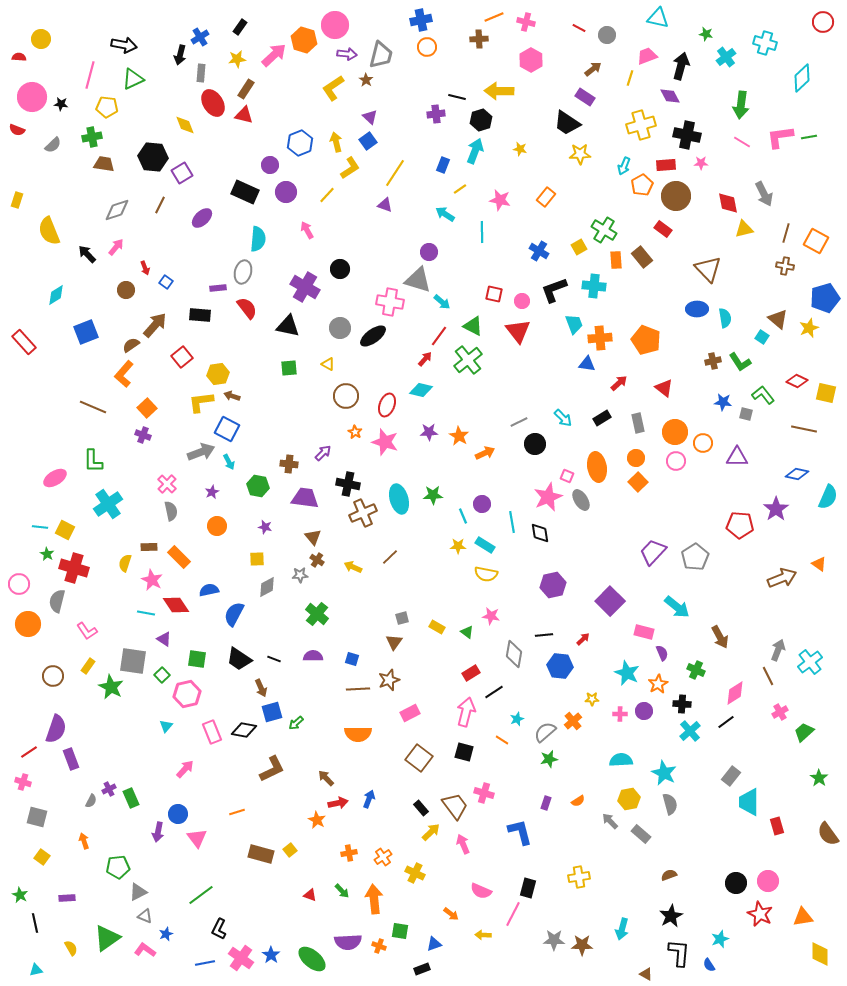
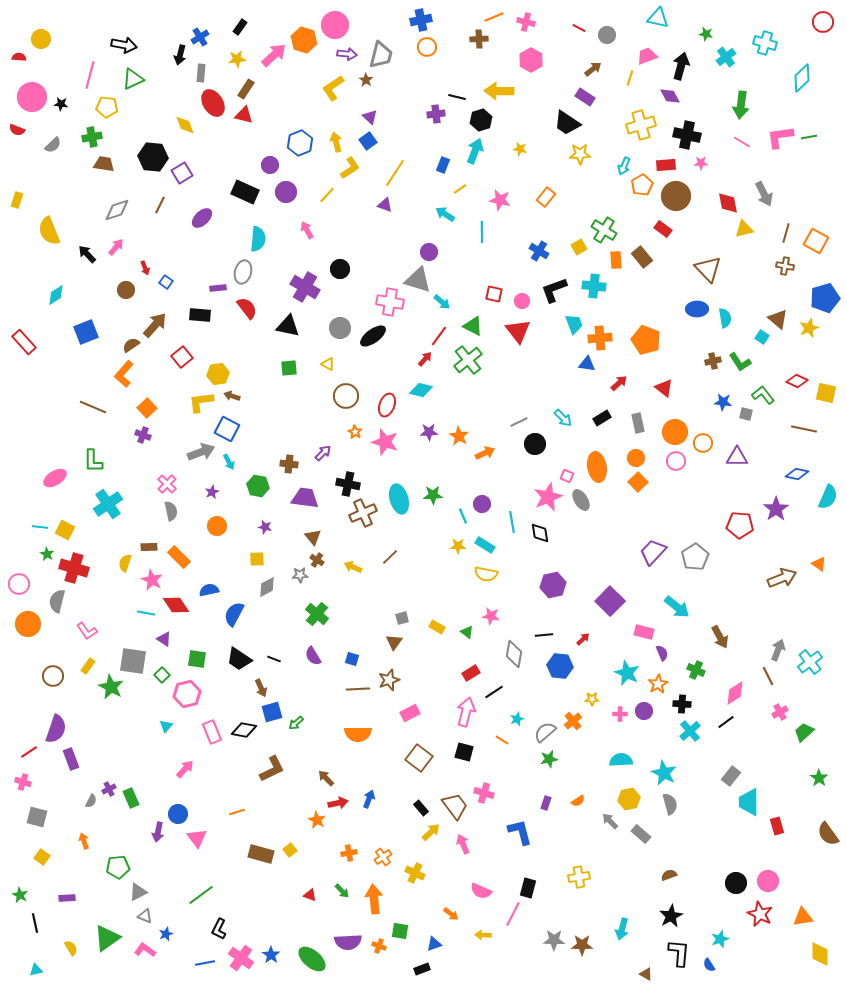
purple semicircle at (313, 656): rotated 120 degrees counterclockwise
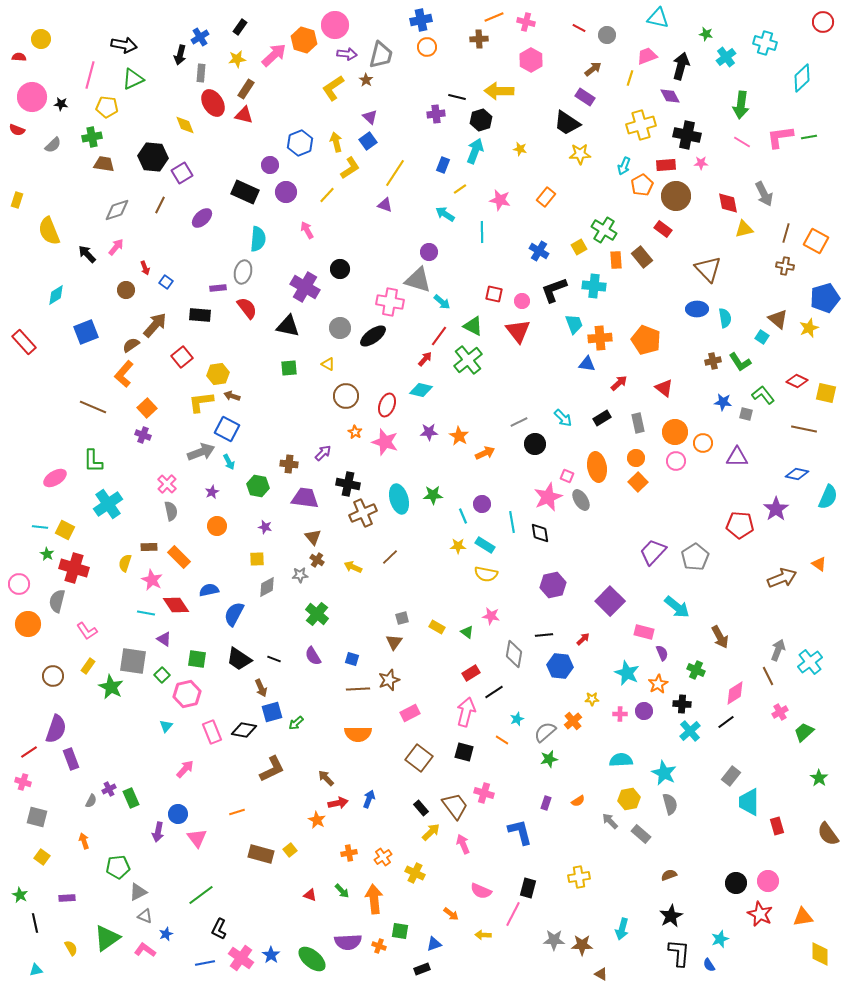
brown triangle at (646, 974): moved 45 px left
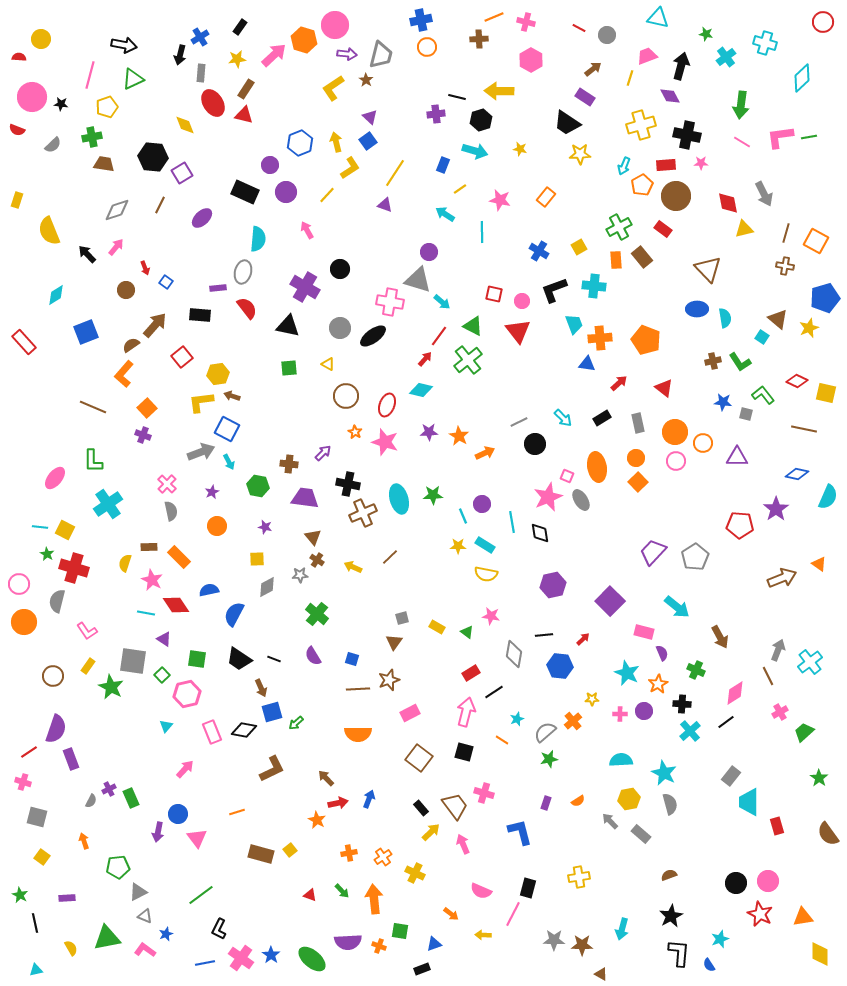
yellow pentagon at (107, 107): rotated 25 degrees counterclockwise
cyan arrow at (475, 151): rotated 85 degrees clockwise
green cross at (604, 230): moved 15 px right, 3 px up; rotated 30 degrees clockwise
pink ellipse at (55, 478): rotated 20 degrees counterclockwise
orange circle at (28, 624): moved 4 px left, 2 px up
green triangle at (107, 938): rotated 24 degrees clockwise
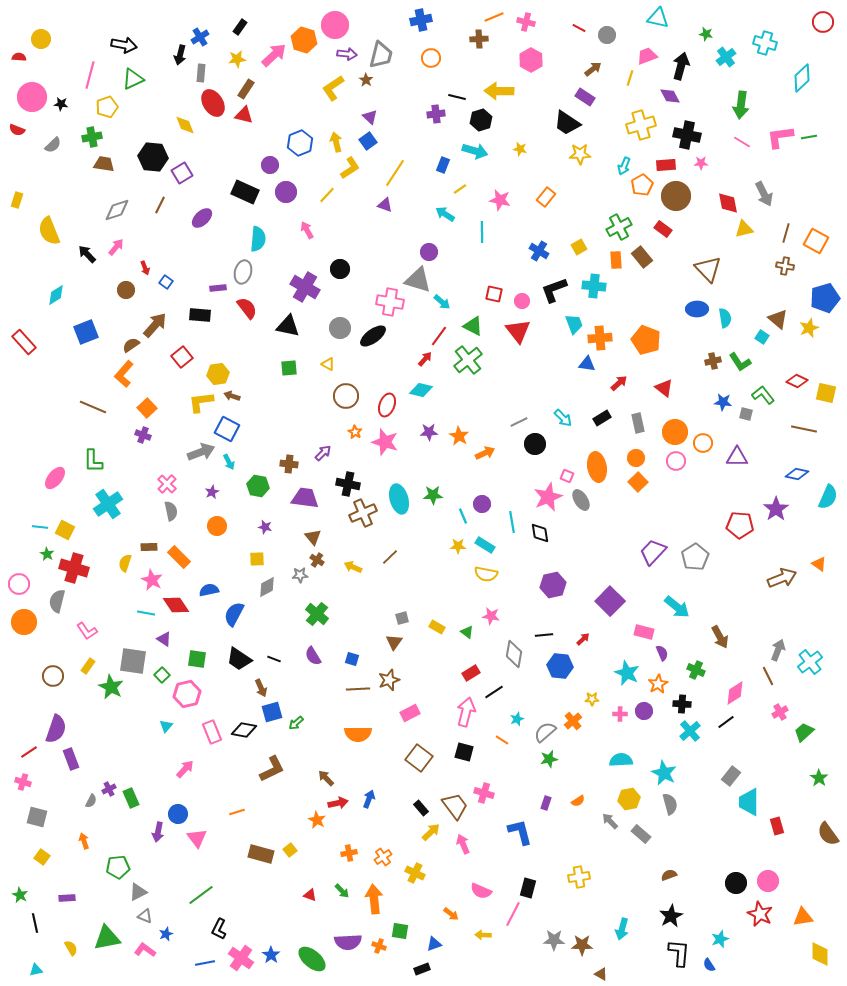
orange circle at (427, 47): moved 4 px right, 11 px down
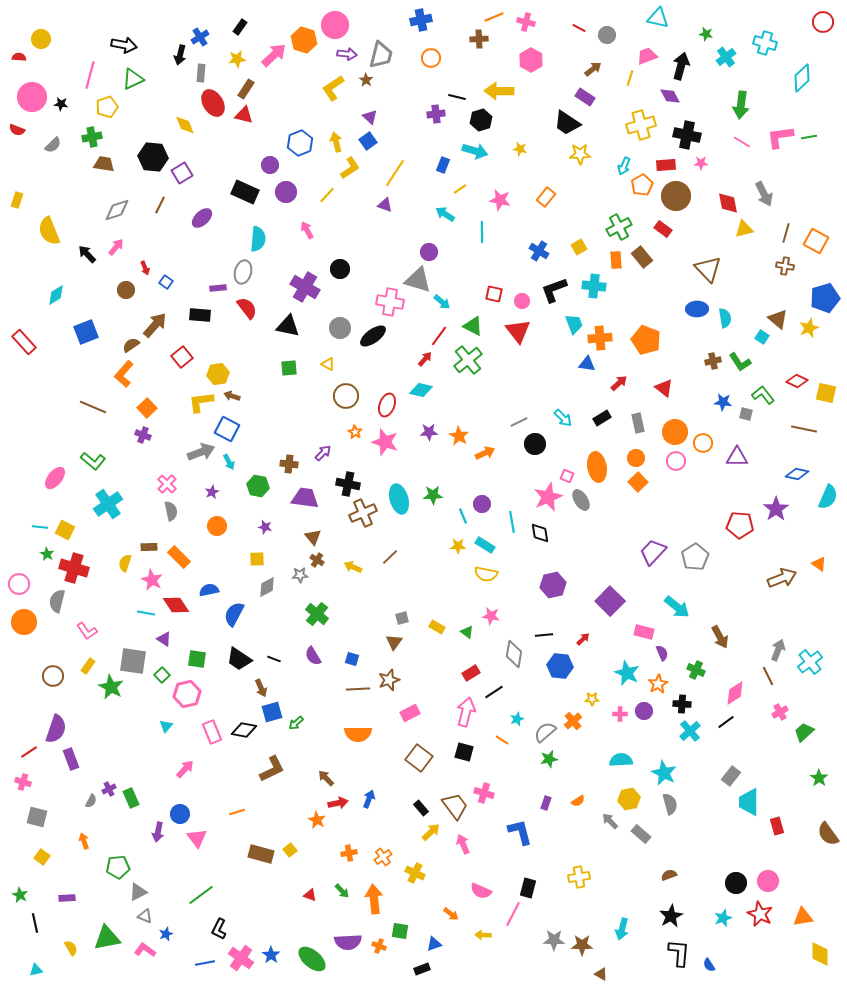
green L-shape at (93, 461): rotated 50 degrees counterclockwise
blue circle at (178, 814): moved 2 px right
cyan star at (720, 939): moved 3 px right, 21 px up
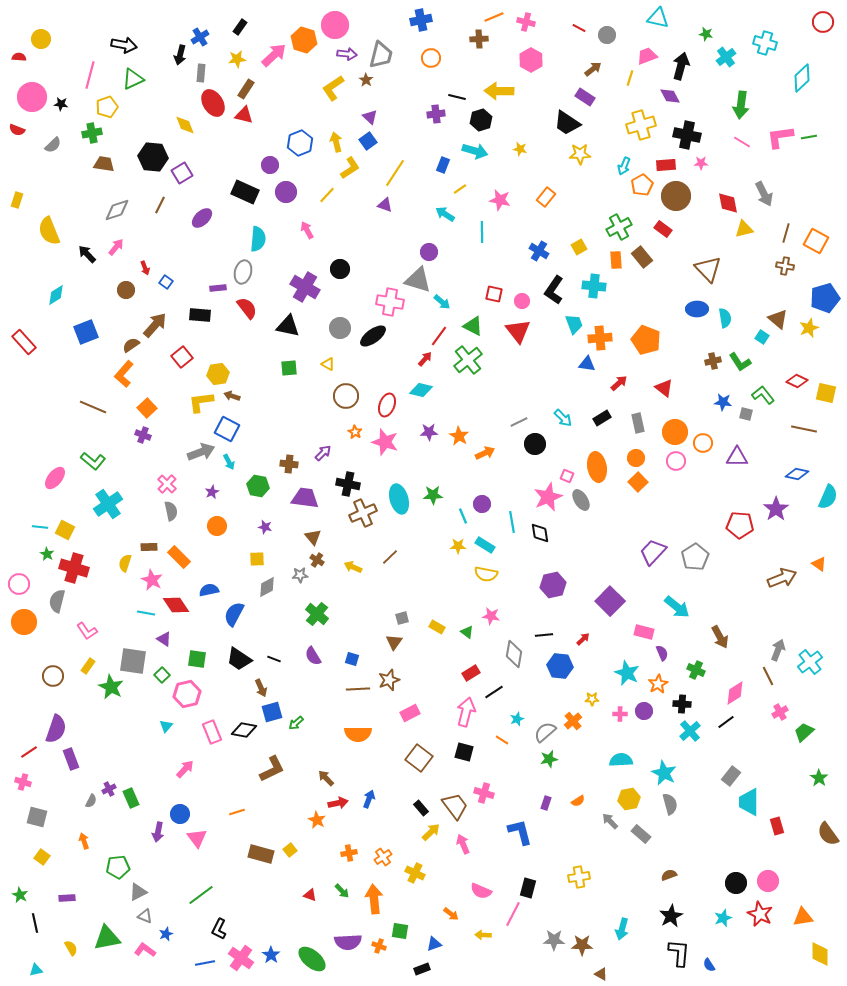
green cross at (92, 137): moved 4 px up
black L-shape at (554, 290): rotated 36 degrees counterclockwise
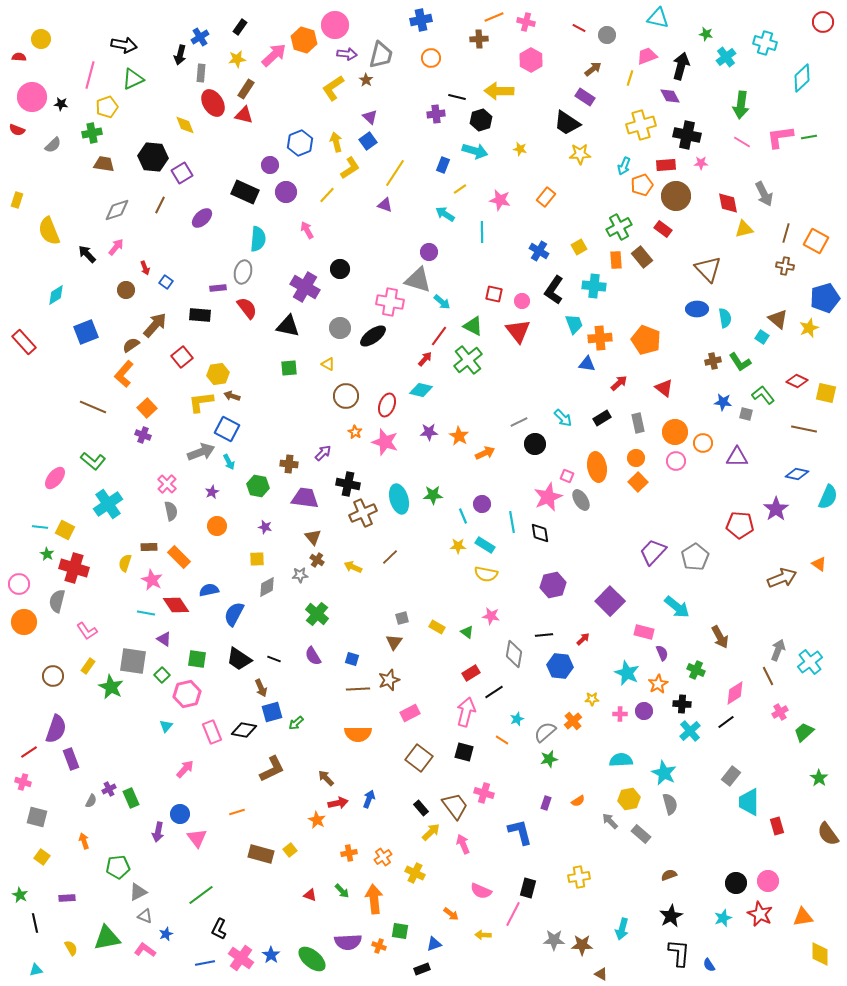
orange pentagon at (642, 185): rotated 10 degrees clockwise
